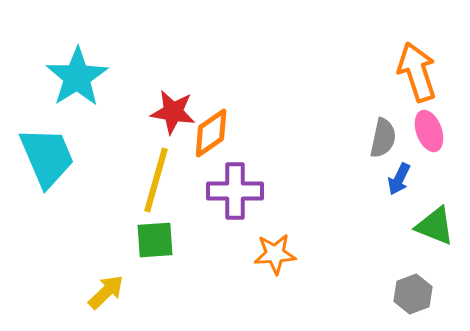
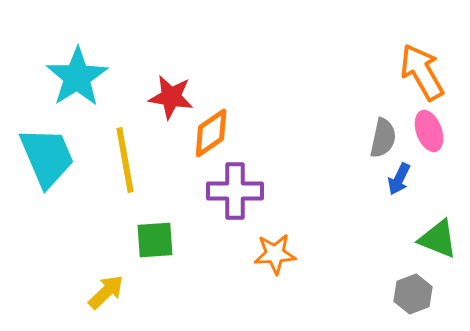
orange arrow: moved 5 px right; rotated 12 degrees counterclockwise
red star: moved 2 px left, 15 px up
yellow line: moved 31 px left, 20 px up; rotated 26 degrees counterclockwise
green triangle: moved 3 px right, 13 px down
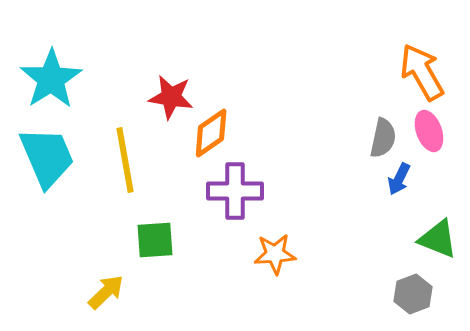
cyan star: moved 26 px left, 2 px down
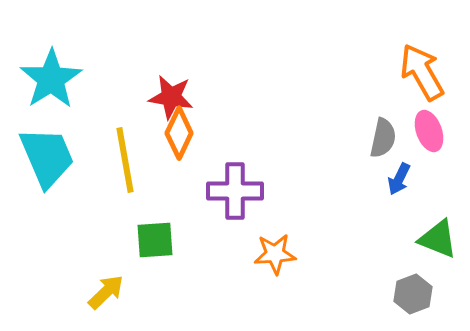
orange diamond: moved 32 px left; rotated 30 degrees counterclockwise
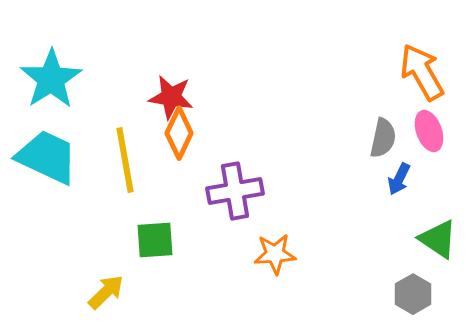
cyan trapezoid: rotated 42 degrees counterclockwise
purple cross: rotated 10 degrees counterclockwise
green triangle: rotated 12 degrees clockwise
gray hexagon: rotated 9 degrees counterclockwise
